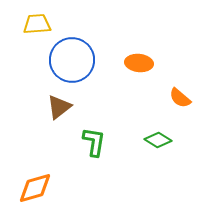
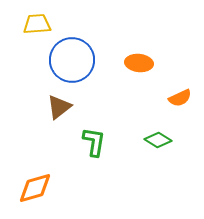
orange semicircle: rotated 65 degrees counterclockwise
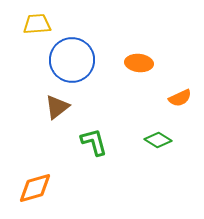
brown triangle: moved 2 px left
green L-shape: rotated 24 degrees counterclockwise
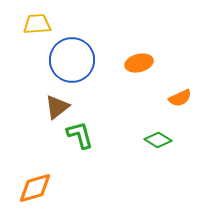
orange ellipse: rotated 20 degrees counterclockwise
green L-shape: moved 14 px left, 7 px up
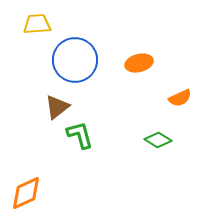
blue circle: moved 3 px right
orange diamond: moved 9 px left, 5 px down; rotated 9 degrees counterclockwise
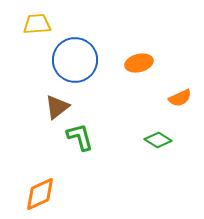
green L-shape: moved 2 px down
orange diamond: moved 14 px right, 1 px down
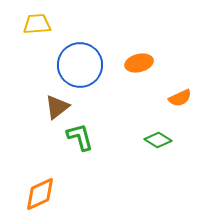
blue circle: moved 5 px right, 5 px down
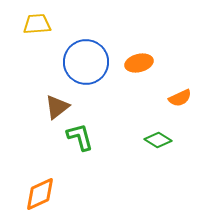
blue circle: moved 6 px right, 3 px up
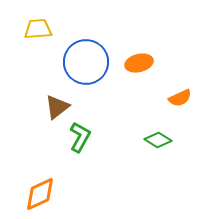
yellow trapezoid: moved 1 px right, 5 px down
green L-shape: rotated 44 degrees clockwise
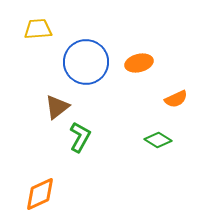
orange semicircle: moved 4 px left, 1 px down
